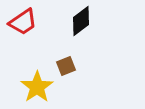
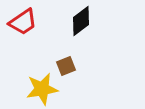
yellow star: moved 5 px right, 2 px down; rotated 24 degrees clockwise
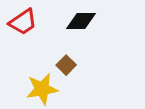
black diamond: rotated 36 degrees clockwise
brown square: moved 1 px up; rotated 24 degrees counterclockwise
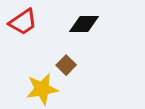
black diamond: moved 3 px right, 3 px down
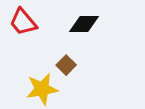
red trapezoid: rotated 84 degrees clockwise
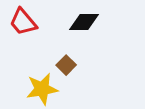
black diamond: moved 2 px up
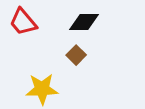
brown square: moved 10 px right, 10 px up
yellow star: rotated 8 degrees clockwise
